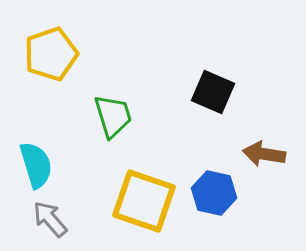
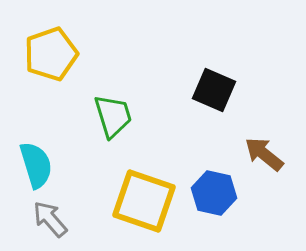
black square: moved 1 px right, 2 px up
brown arrow: rotated 30 degrees clockwise
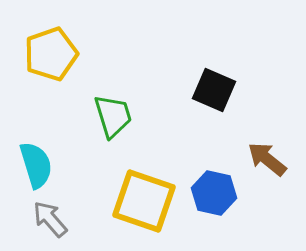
brown arrow: moved 3 px right, 5 px down
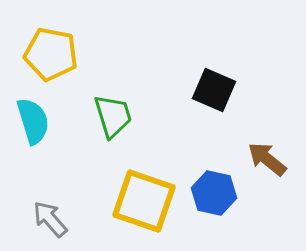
yellow pentagon: rotated 30 degrees clockwise
cyan semicircle: moved 3 px left, 44 px up
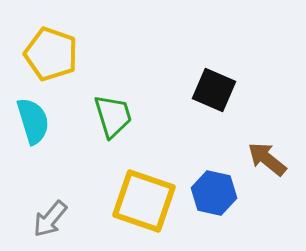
yellow pentagon: rotated 8 degrees clockwise
gray arrow: rotated 99 degrees counterclockwise
